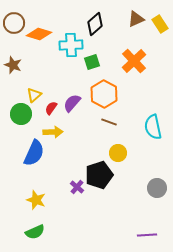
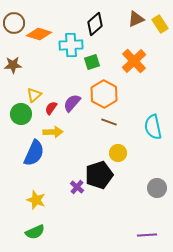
brown star: rotated 24 degrees counterclockwise
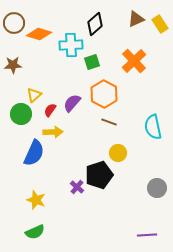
red semicircle: moved 1 px left, 2 px down
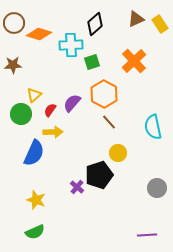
brown line: rotated 28 degrees clockwise
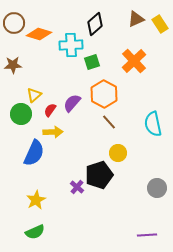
cyan semicircle: moved 3 px up
yellow star: rotated 24 degrees clockwise
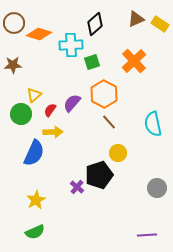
yellow rectangle: rotated 24 degrees counterclockwise
